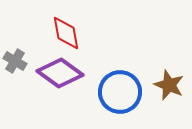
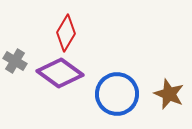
red diamond: rotated 42 degrees clockwise
brown star: moved 9 px down
blue circle: moved 3 px left, 2 px down
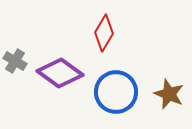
red diamond: moved 38 px right
blue circle: moved 1 px left, 2 px up
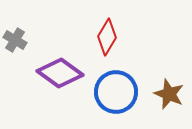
red diamond: moved 3 px right, 4 px down
gray cross: moved 21 px up
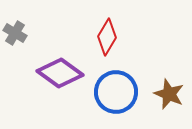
gray cross: moved 7 px up
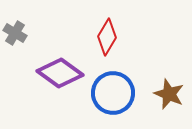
blue circle: moved 3 px left, 1 px down
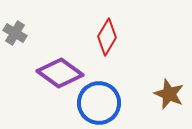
blue circle: moved 14 px left, 10 px down
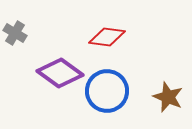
red diamond: rotated 66 degrees clockwise
brown star: moved 1 px left, 3 px down
blue circle: moved 8 px right, 12 px up
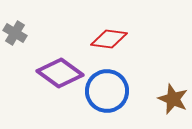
red diamond: moved 2 px right, 2 px down
brown star: moved 5 px right, 2 px down
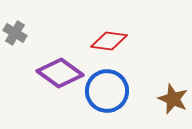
red diamond: moved 2 px down
